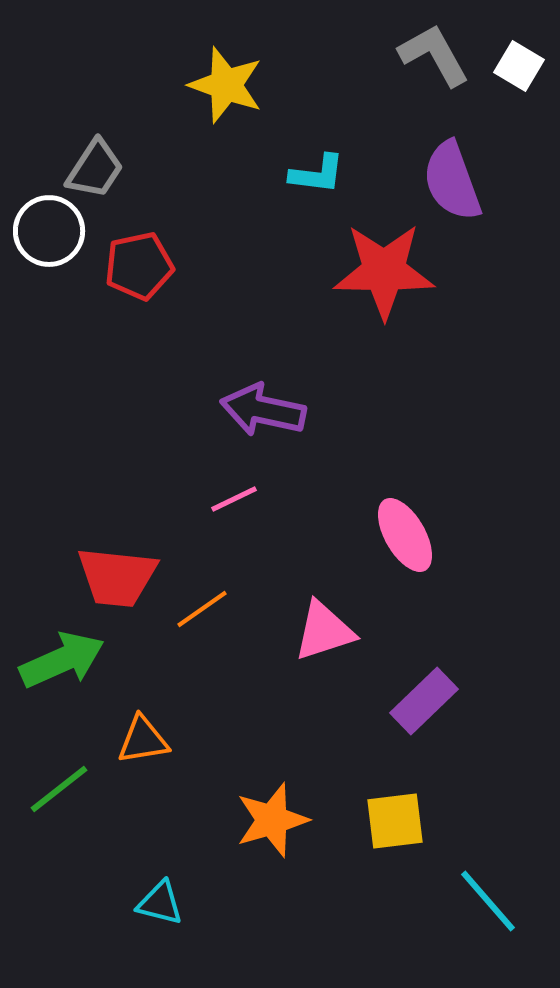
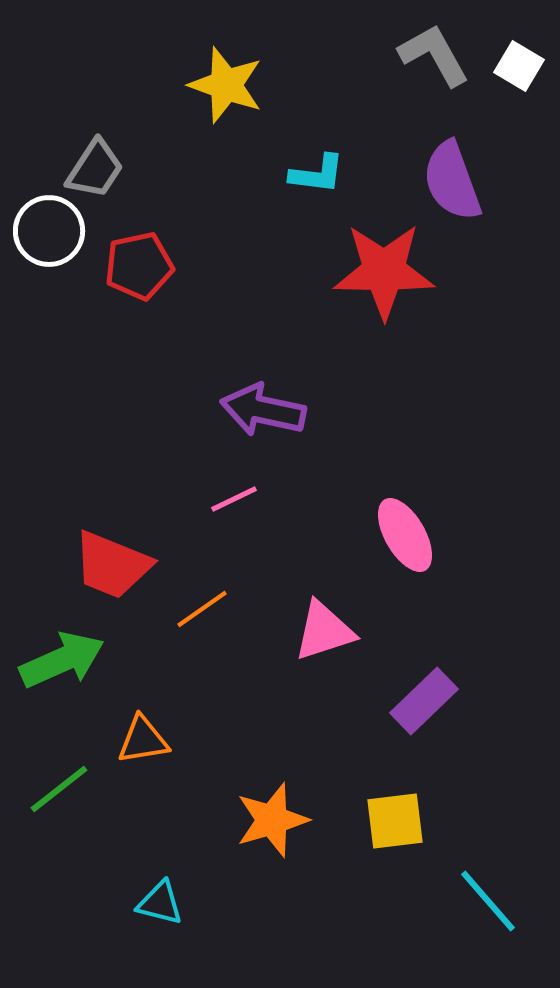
red trapezoid: moved 5 px left, 12 px up; rotated 16 degrees clockwise
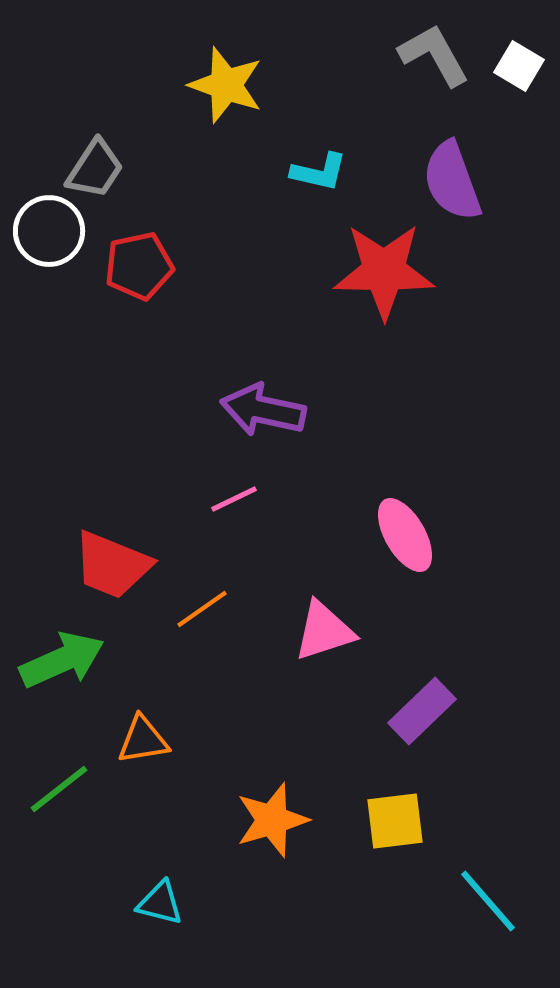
cyan L-shape: moved 2 px right, 2 px up; rotated 6 degrees clockwise
purple rectangle: moved 2 px left, 10 px down
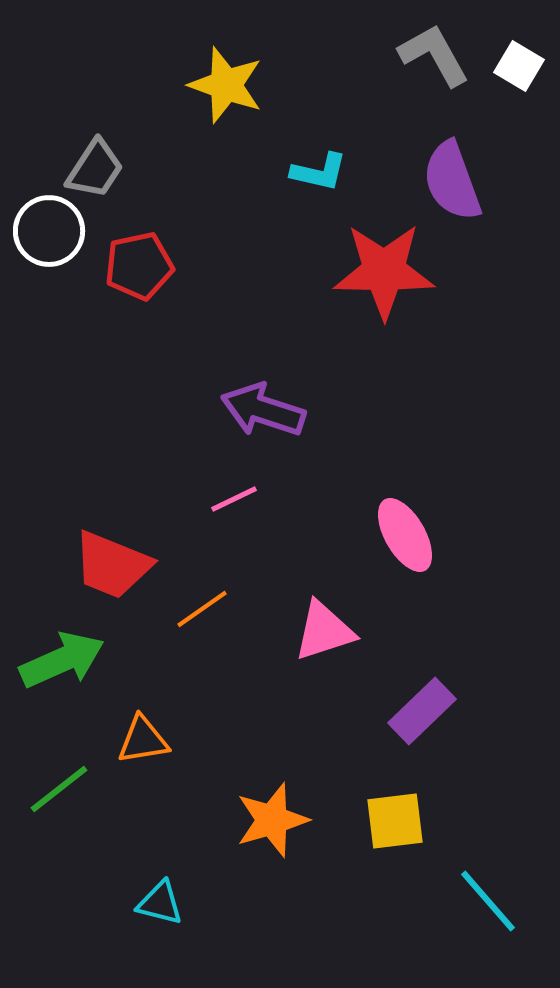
purple arrow: rotated 6 degrees clockwise
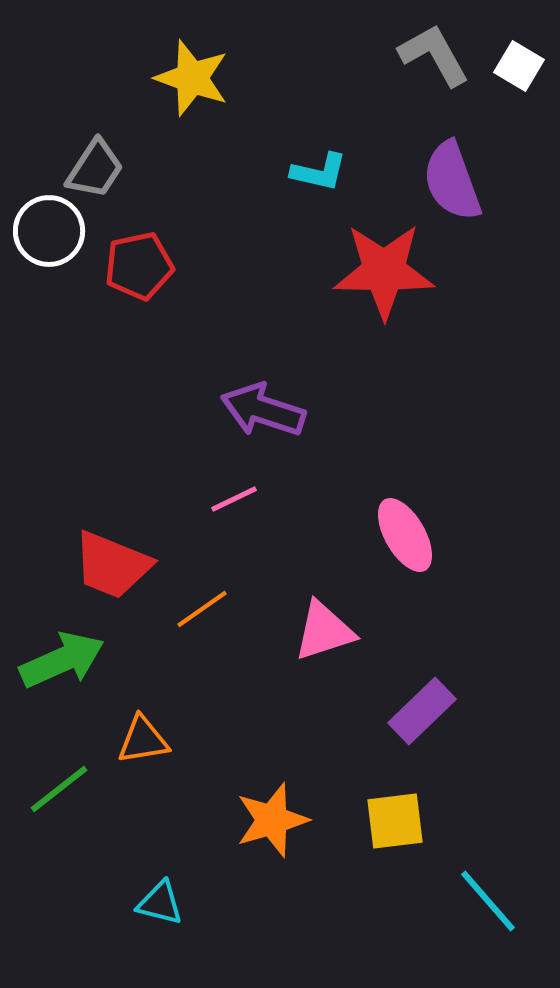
yellow star: moved 34 px left, 7 px up
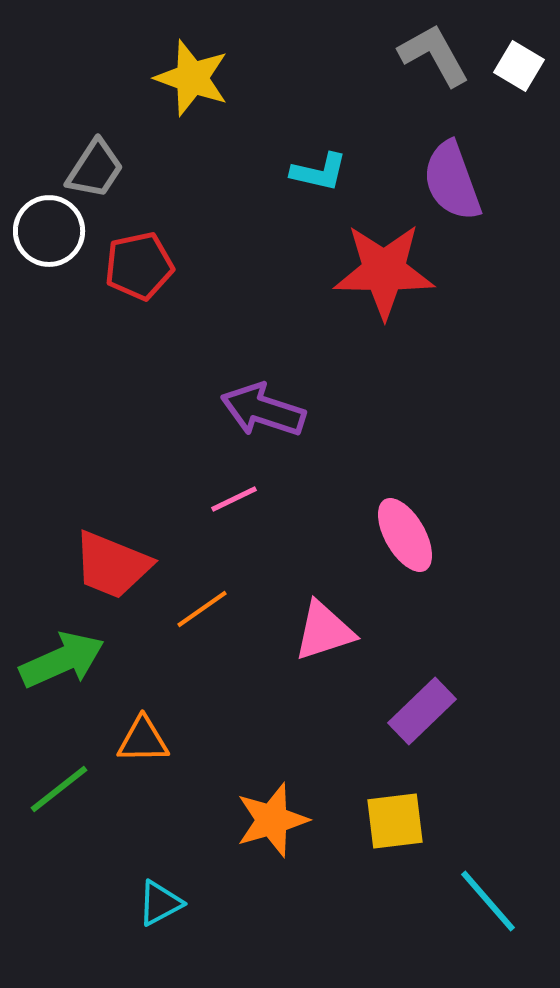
orange triangle: rotated 8 degrees clockwise
cyan triangle: rotated 42 degrees counterclockwise
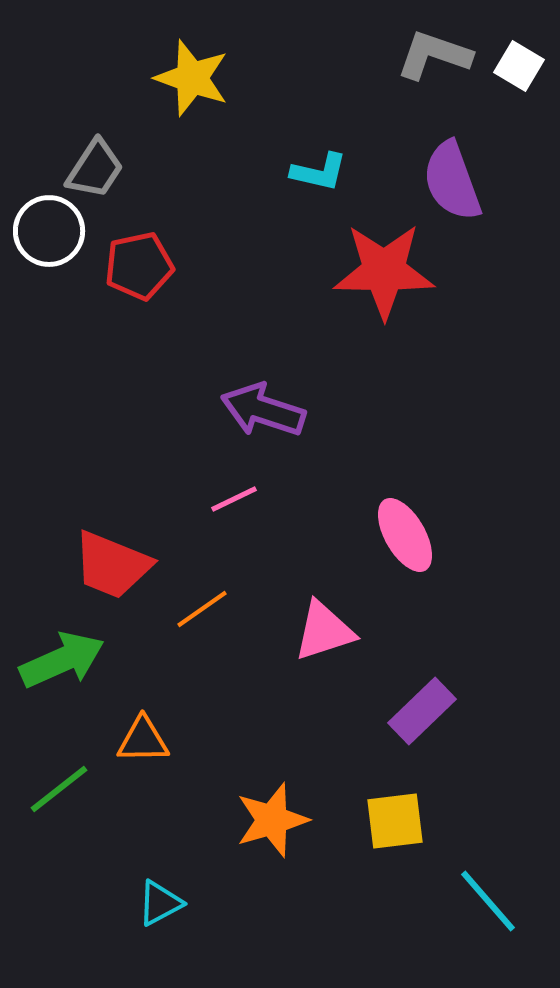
gray L-shape: rotated 42 degrees counterclockwise
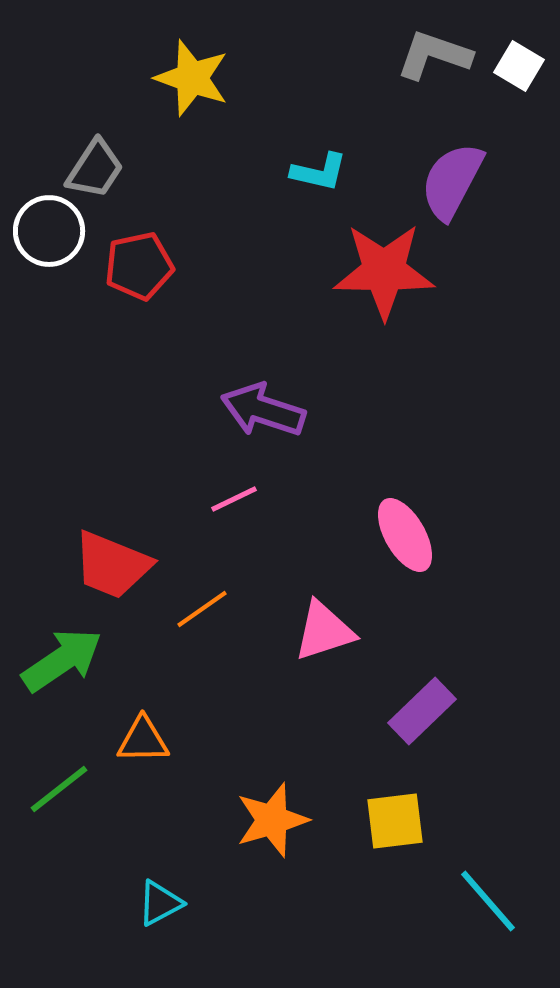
purple semicircle: rotated 48 degrees clockwise
green arrow: rotated 10 degrees counterclockwise
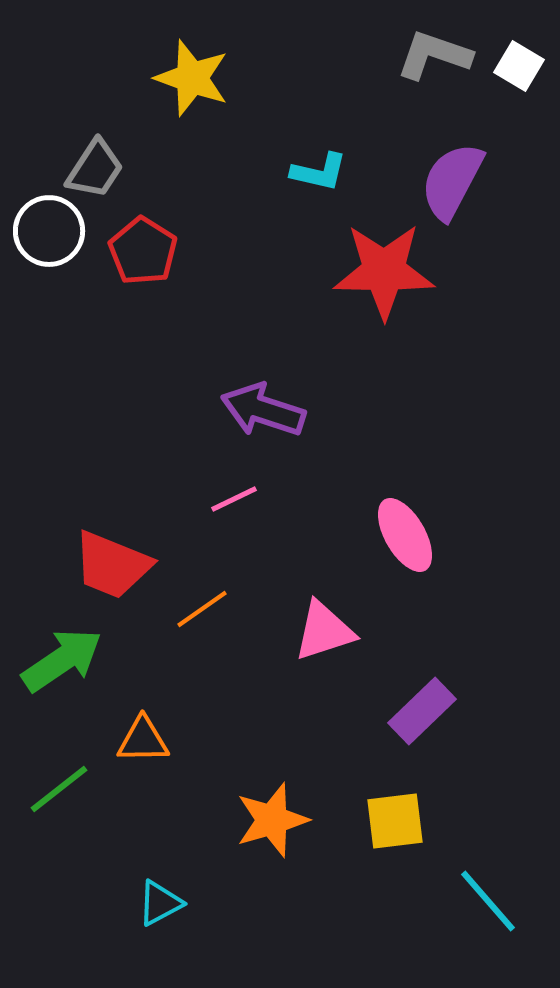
red pentagon: moved 4 px right, 15 px up; rotated 28 degrees counterclockwise
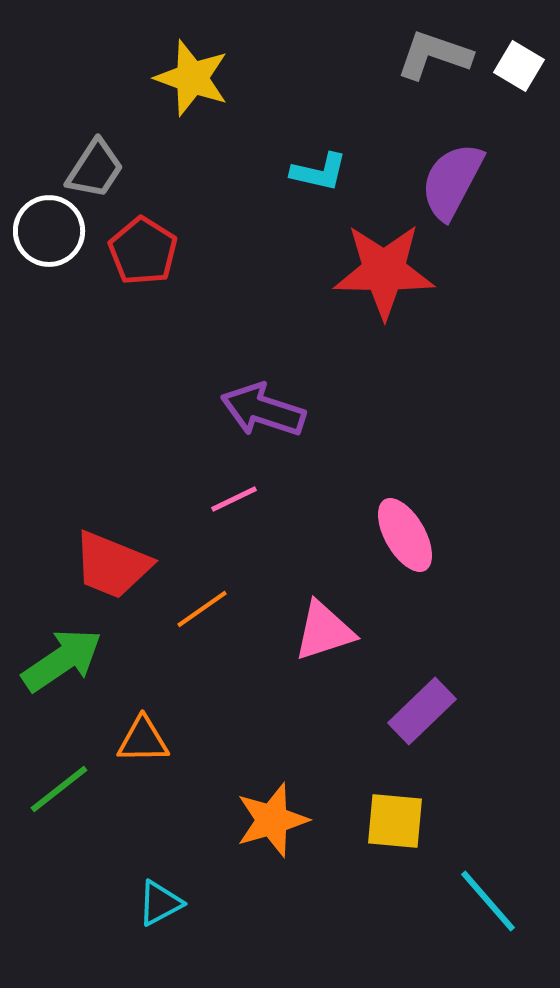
yellow square: rotated 12 degrees clockwise
